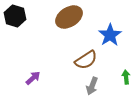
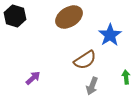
brown semicircle: moved 1 px left
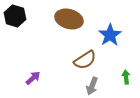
brown ellipse: moved 2 px down; rotated 48 degrees clockwise
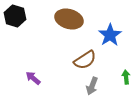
purple arrow: rotated 98 degrees counterclockwise
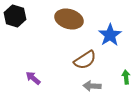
gray arrow: rotated 72 degrees clockwise
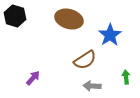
purple arrow: rotated 91 degrees clockwise
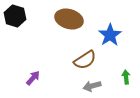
gray arrow: rotated 18 degrees counterclockwise
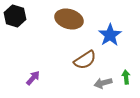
gray arrow: moved 11 px right, 3 px up
